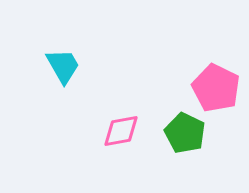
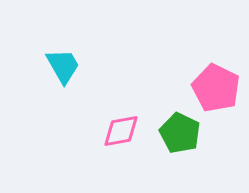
green pentagon: moved 5 px left
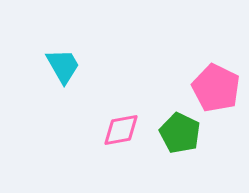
pink diamond: moved 1 px up
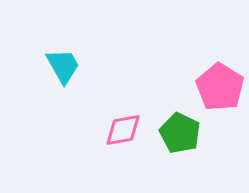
pink pentagon: moved 4 px right, 1 px up; rotated 6 degrees clockwise
pink diamond: moved 2 px right
